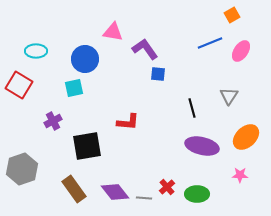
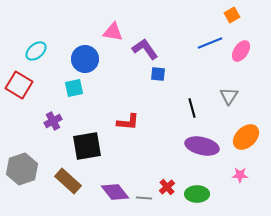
cyan ellipse: rotated 40 degrees counterclockwise
brown rectangle: moved 6 px left, 8 px up; rotated 12 degrees counterclockwise
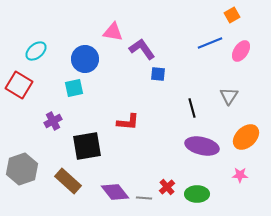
purple L-shape: moved 3 px left
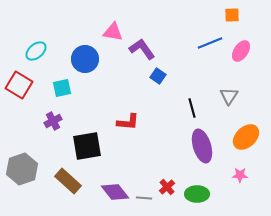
orange square: rotated 28 degrees clockwise
blue square: moved 2 px down; rotated 28 degrees clockwise
cyan square: moved 12 px left
purple ellipse: rotated 60 degrees clockwise
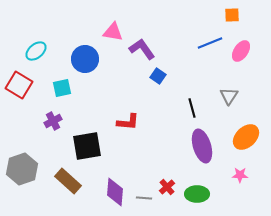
purple diamond: rotated 44 degrees clockwise
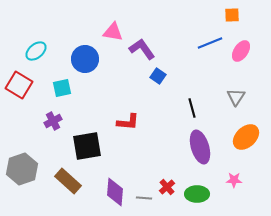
gray triangle: moved 7 px right, 1 px down
purple ellipse: moved 2 px left, 1 px down
pink star: moved 6 px left, 5 px down
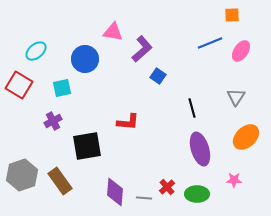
purple L-shape: rotated 84 degrees clockwise
purple ellipse: moved 2 px down
gray hexagon: moved 6 px down
brown rectangle: moved 8 px left; rotated 12 degrees clockwise
